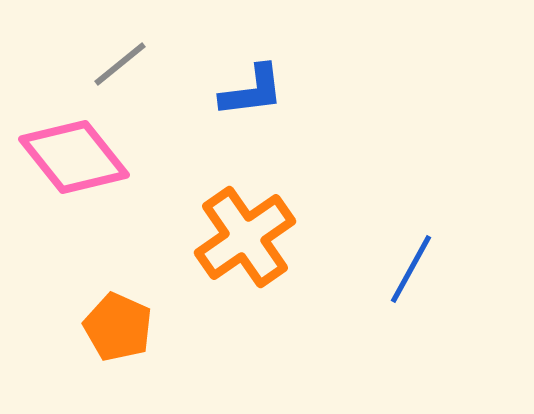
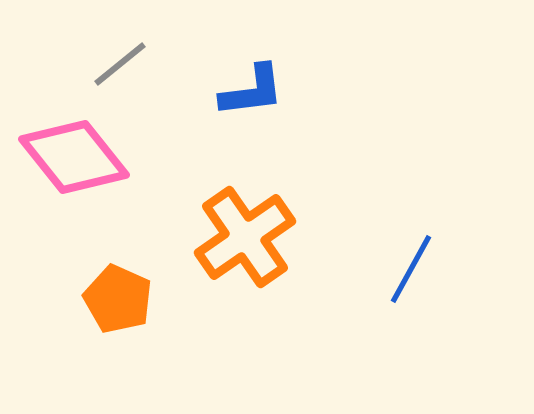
orange pentagon: moved 28 px up
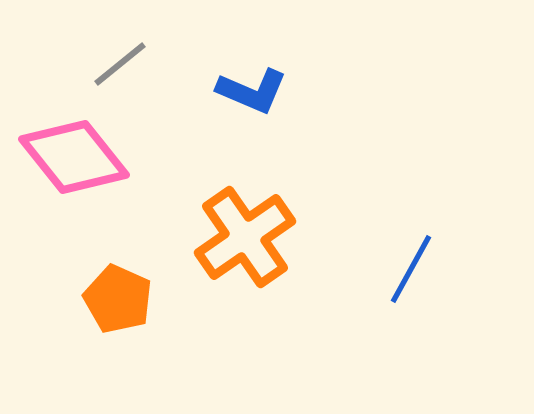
blue L-shape: rotated 30 degrees clockwise
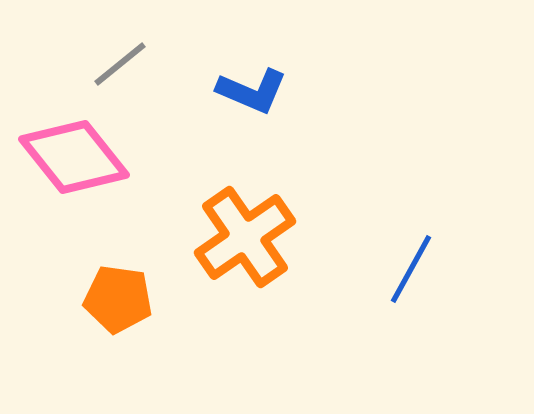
orange pentagon: rotated 16 degrees counterclockwise
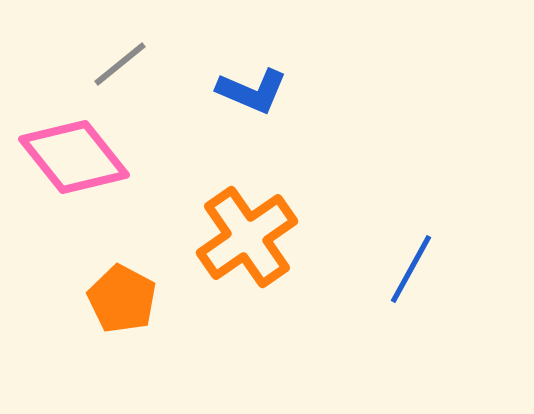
orange cross: moved 2 px right
orange pentagon: moved 4 px right; rotated 20 degrees clockwise
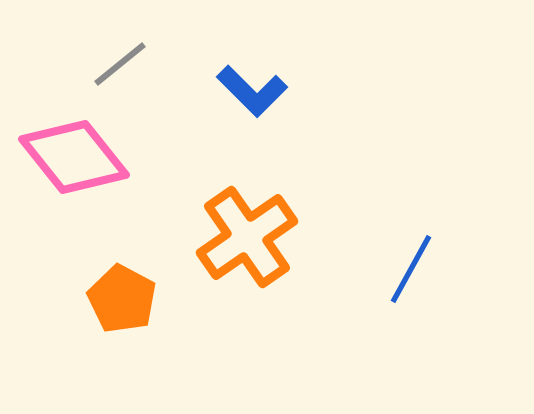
blue L-shape: rotated 22 degrees clockwise
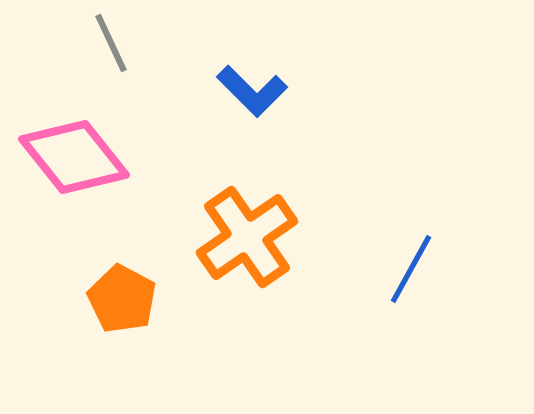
gray line: moved 9 px left, 21 px up; rotated 76 degrees counterclockwise
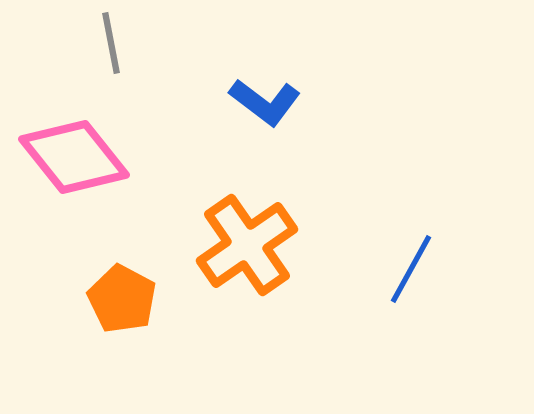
gray line: rotated 14 degrees clockwise
blue L-shape: moved 13 px right, 11 px down; rotated 8 degrees counterclockwise
orange cross: moved 8 px down
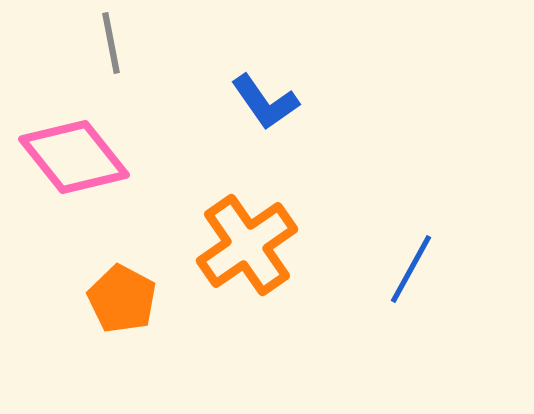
blue L-shape: rotated 18 degrees clockwise
